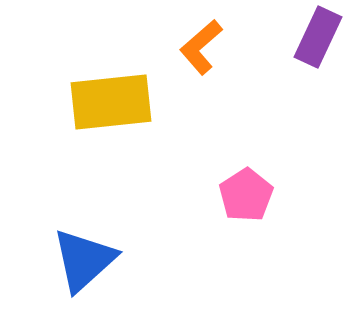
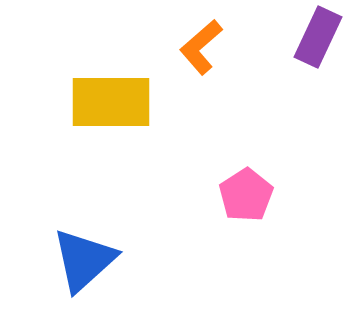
yellow rectangle: rotated 6 degrees clockwise
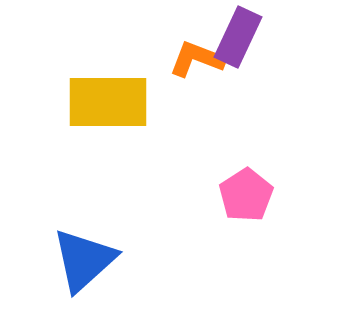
purple rectangle: moved 80 px left
orange L-shape: moved 4 px left, 12 px down; rotated 62 degrees clockwise
yellow rectangle: moved 3 px left
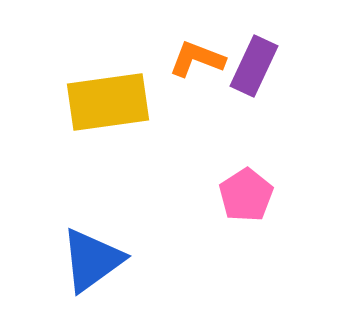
purple rectangle: moved 16 px right, 29 px down
yellow rectangle: rotated 8 degrees counterclockwise
blue triangle: moved 8 px right; rotated 6 degrees clockwise
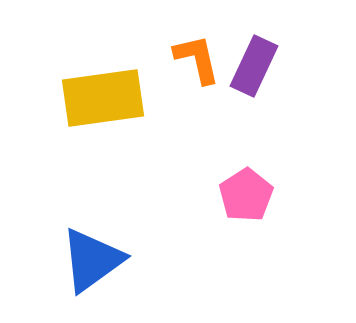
orange L-shape: rotated 56 degrees clockwise
yellow rectangle: moved 5 px left, 4 px up
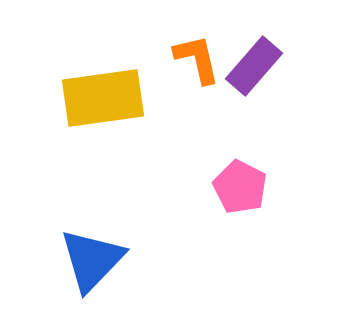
purple rectangle: rotated 16 degrees clockwise
pink pentagon: moved 6 px left, 8 px up; rotated 12 degrees counterclockwise
blue triangle: rotated 10 degrees counterclockwise
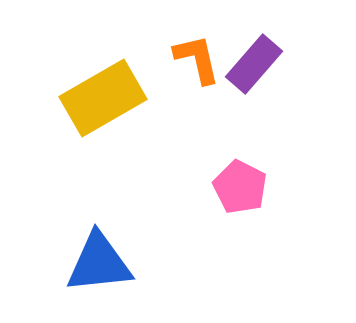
purple rectangle: moved 2 px up
yellow rectangle: rotated 22 degrees counterclockwise
blue triangle: moved 7 px right, 3 px down; rotated 40 degrees clockwise
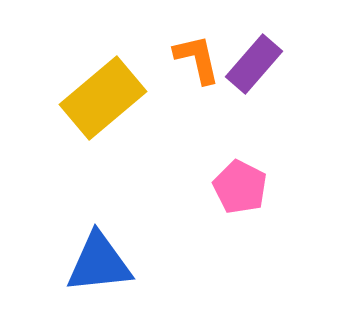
yellow rectangle: rotated 10 degrees counterclockwise
